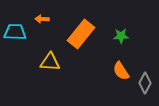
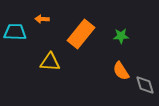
gray diamond: moved 2 px down; rotated 45 degrees counterclockwise
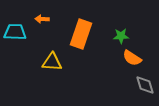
orange rectangle: rotated 20 degrees counterclockwise
yellow triangle: moved 2 px right
orange semicircle: moved 11 px right, 13 px up; rotated 24 degrees counterclockwise
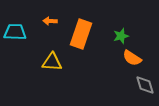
orange arrow: moved 8 px right, 2 px down
green star: rotated 14 degrees counterclockwise
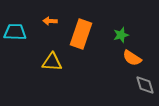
green star: moved 1 px up
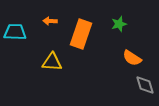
green star: moved 2 px left, 11 px up
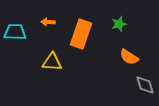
orange arrow: moved 2 px left, 1 px down
orange semicircle: moved 3 px left, 1 px up
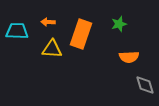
cyan trapezoid: moved 2 px right, 1 px up
orange semicircle: rotated 36 degrees counterclockwise
yellow triangle: moved 13 px up
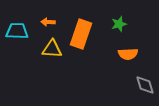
orange semicircle: moved 1 px left, 3 px up
